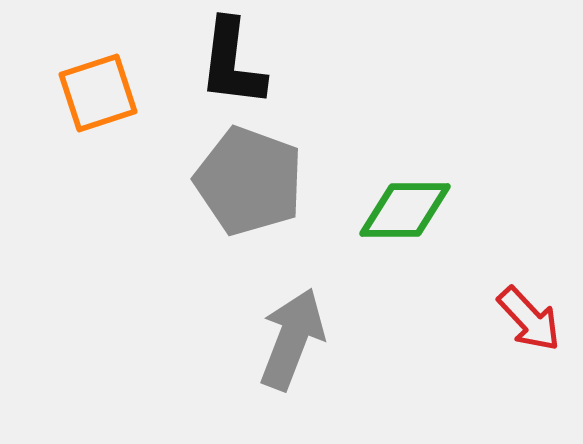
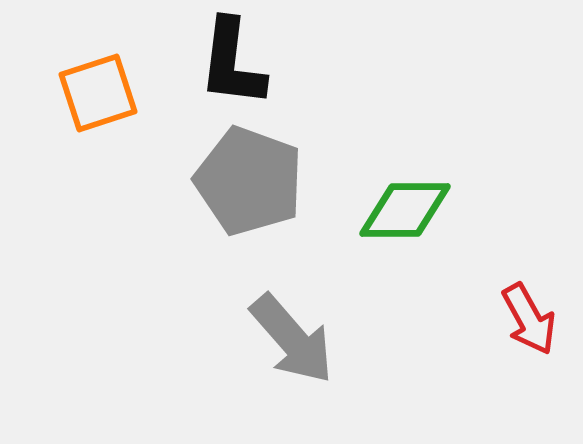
red arrow: rotated 14 degrees clockwise
gray arrow: rotated 118 degrees clockwise
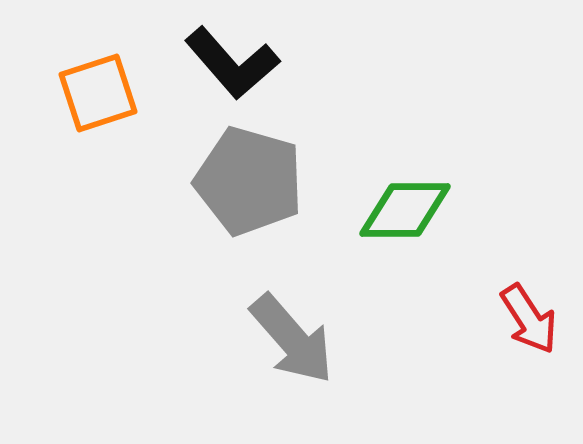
black L-shape: rotated 48 degrees counterclockwise
gray pentagon: rotated 4 degrees counterclockwise
red arrow: rotated 4 degrees counterclockwise
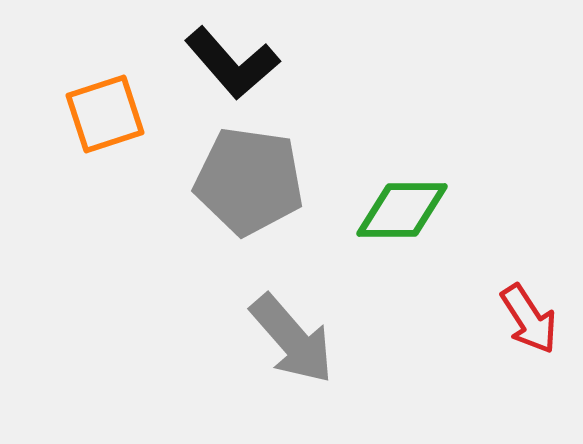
orange square: moved 7 px right, 21 px down
gray pentagon: rotated 8 degrees counterclockwise
green diamond: moved 3 px left
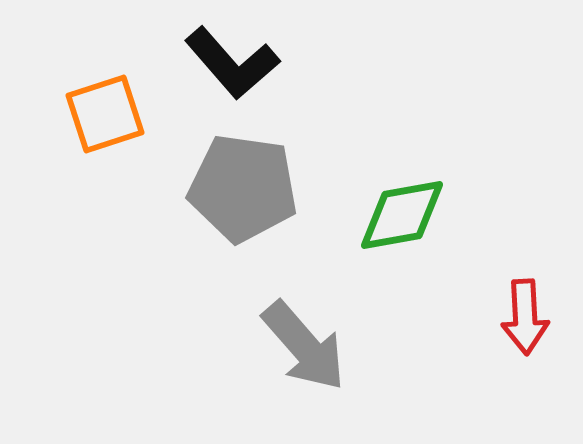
gray pentagon: moved 6 px left, 7 px down
green diamond: moved 5 px down; rotated 10 degrees counterclockwise
red arrow: moved 4 px left, 2 px up; rotated 30 degrees clockwise
gray arrow: moved 12 px right, 7 px down
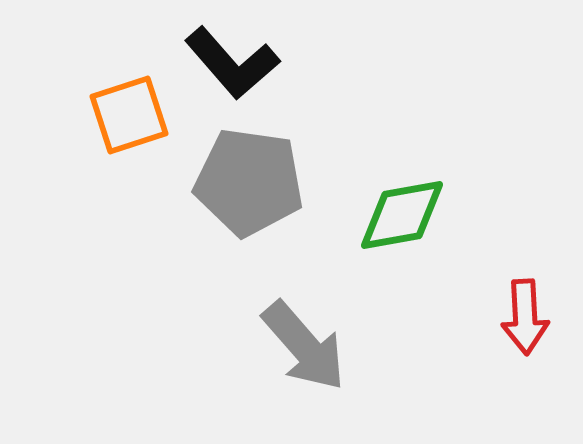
orange square: moved 24 px right, 1 px down
gray pentagon: moved 6 px right, 6 px up
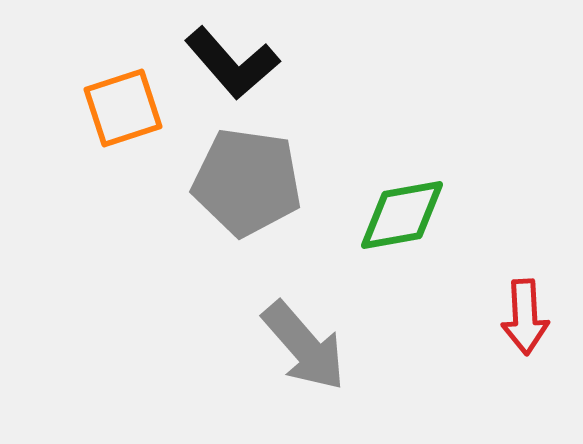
orange square: moved 6 px left, 7 px up
gray pentagon: moved 2 px left
